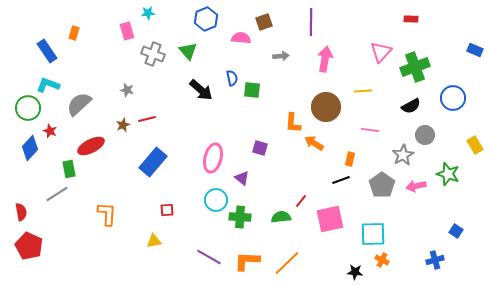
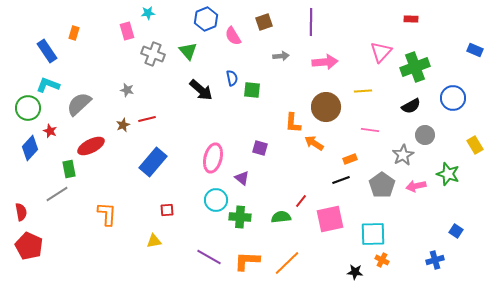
pink semicircle at (241, 38): moved 8 px left, 2 px up; rotated 126 degrees counterclockwise
pink arrow at (325, 59): moved 3 px down; rotated 75 degrees clockwise
orange rectangle at (350, 159): rotated 56 degrees clockwise
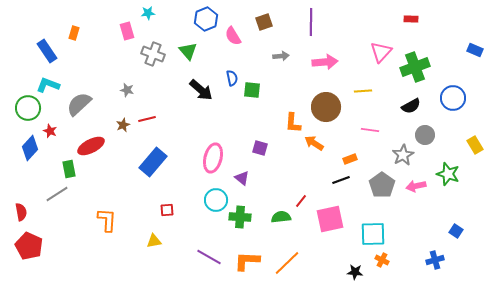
orange L-shape at (107, 214): moved 6 px down
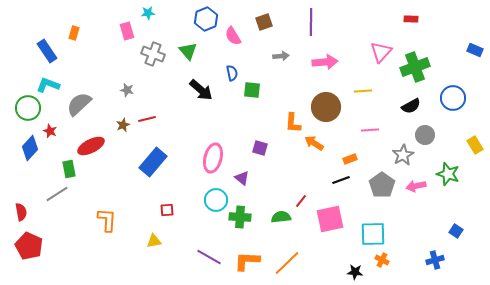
blue semicircle at (232, 78): moved 5 px up
pink line at (370, 130): rotated 12 degrees counterclockwise
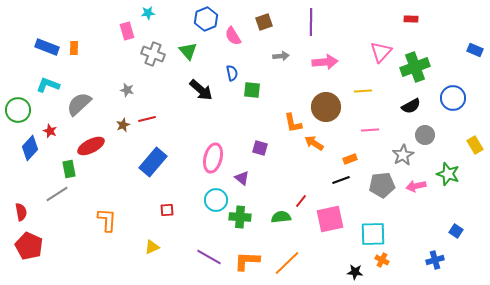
orange rectangle at (74, 33): moved 15 px down; rotated 16 degrees counterclockwise
blue rectangle at (47, 51): moved 4 px up; rotated 35 degrees counterclockwise
green circle at (28, 108): moved 10 px left, 2 px down
orange L-shape at (293, 123): rotated 15 degrees counterclockwise
gray pentagon at (382, 185): rotated 30 degrees clockwise
yellow triangle at (154, 241): moved 2 px left, 6 px down; rotated 14 degrees counterclockwise
